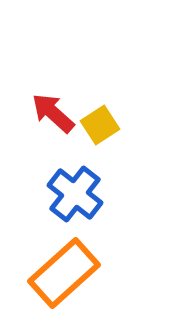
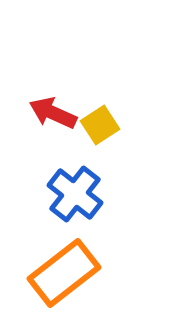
red arrow: rotated 18 degrees counterclockwise
orange rectangle: rotated 4 degrees clockwise
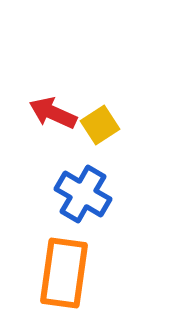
blue cross: moved 8 px right; rotated 8 degrees counterclockwise
orange rectangle: rotated 44 degrees counterclockwise
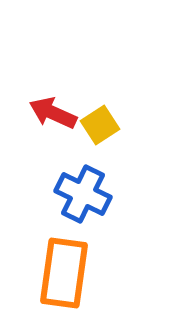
blue cross: rotated 4 degrees counterclockwise
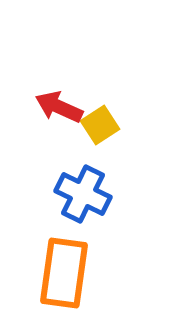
red arrow: moved 6 px right, 6 px up
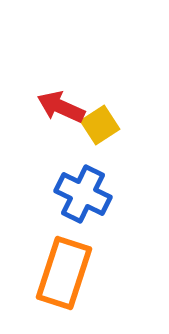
red arrow: moved 2 px right
orange rectangle: rotated 10 degrees clockwise
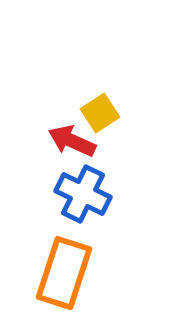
red arrow: moved 11 px right, 34 px down
yellow square: moved 12 px up
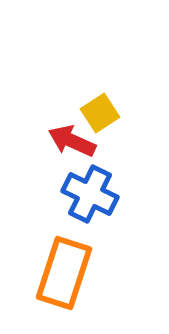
blue cross: moved 7 px right
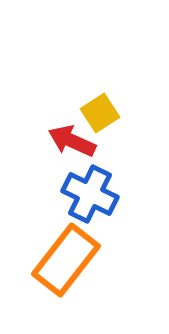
orange rectangle: moved 2 px right, 13 px up; rotated 20 degrees clockwise
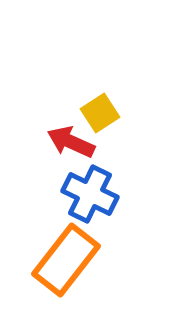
red arrow: moved 1 px left, 1 px down
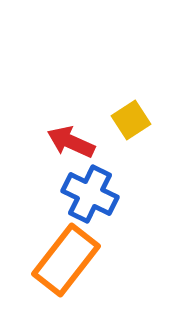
yellow square: moved 31 px right, 7 px down
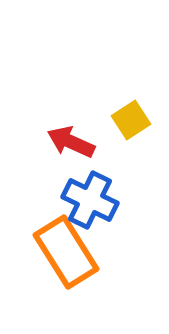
blue cross: moved 6 px down
orange rectangle: moved 8 px up; rotated 70 degrees counterclockwise
